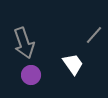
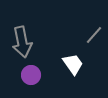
gray arrow: moved 2 px left, 1 px up; rotated 8 degrees clockwise
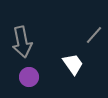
purple circle: moved 2 px left, 2 px down
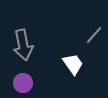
gray arrow: moved 1 px right, 3 px down
purple circle: moved 6 px left, 6 px down
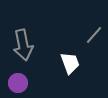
white trapezoid: moved 3 px left, 1 px up; rotated 15 degrees clockwise
purple circle: moved 5 px left
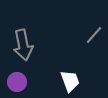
white trapezoid: moved 18 px down
purple circle: moved 1 px left, 1 px up
